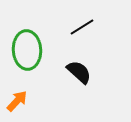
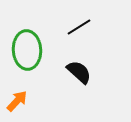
black line: moved 3 px left
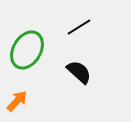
green ellipse: rotated 33 degrees clockwise
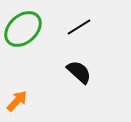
green ellipse: moved 4 px left, 21 px up; rotated 18 degrees clockwise
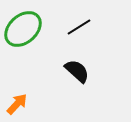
black semicircle: moved 2 px left, 1 px up
orange arrow: moved 3 px down
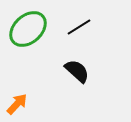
green ellipse: moved 5 px right
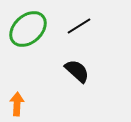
black line: moved 1 px up
orange arrow: rotated 40 degrees counterclockwise
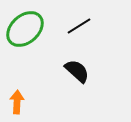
green ellipse: moved 3 px left
orange arrow: moved 2 px up
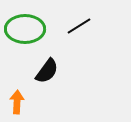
green ellipse: rotated 42 degrees clockwise
black semicircle: moved 30 px left; rotated 84 degrees clockwise
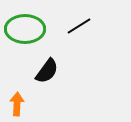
orange arrow: moved 2 px down
